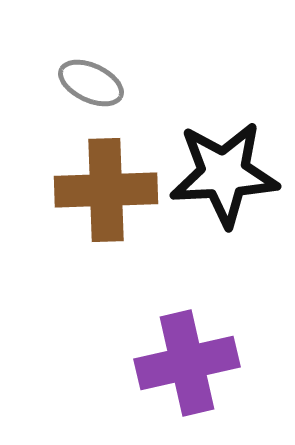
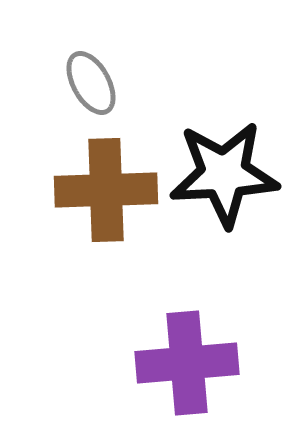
gray ellipse: rotated 36 degrees clockwise
purple cross: rotated 8 degrees clockwise
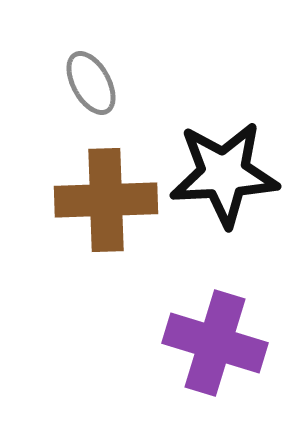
brown cross: moved 10 px down
purple cross: moved 28 px right, 20 px up; rotated 22 degrees clockwise
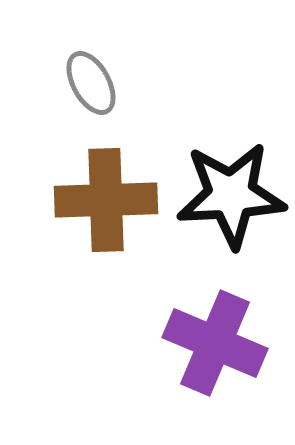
black star: moved 7 px right, 21 px down
purple cross: rotated 6 degrees clockwise
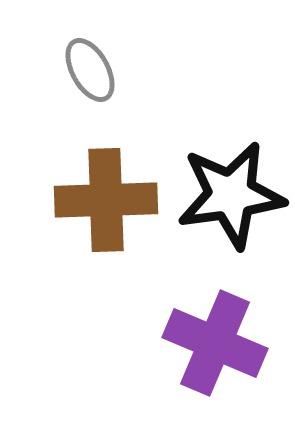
gray ellipse: moved 1 px left, 13 px up
black star: rotated 5 degrees counterclockwise
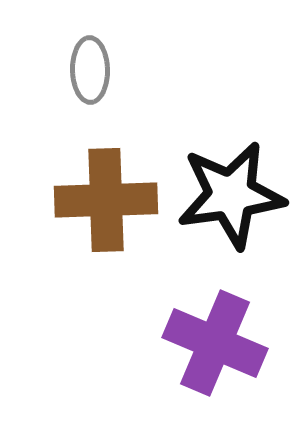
gray ellipse: rotated 28 degrees clockwise
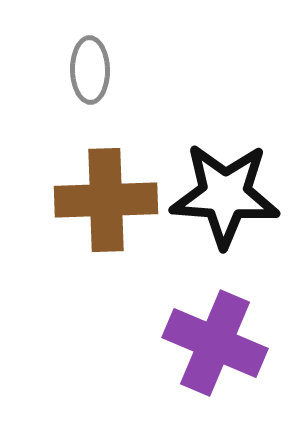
black star: moved 6 px left; rotated 12 degrees clockwise
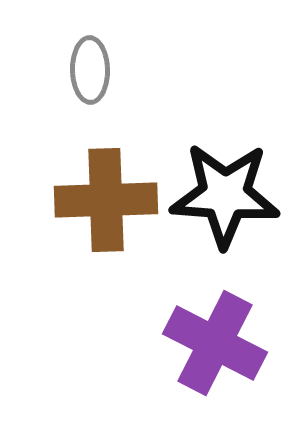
purple cross: rotated 4 degrees clockwise
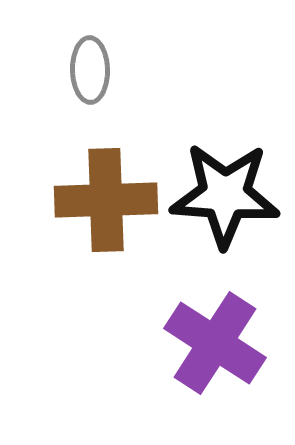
purple cross: rotated 6 degrees clockwise
